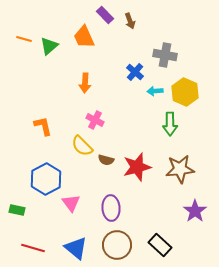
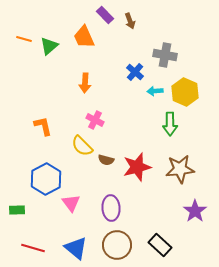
green rectangle: rotated 14 degrees counterclockwise
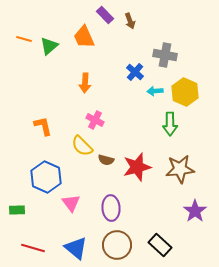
blue hexagon: moved 2 px up; rotated 8 degrees counterclockwise
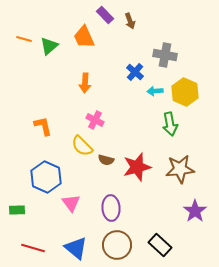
green arrow: rotated 10 degrees counterclockwise
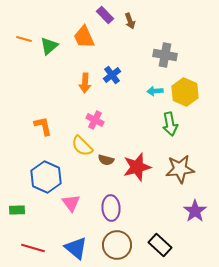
blue cross: moved 23 px left, 3 px down; rotated 12 degrees clockwise
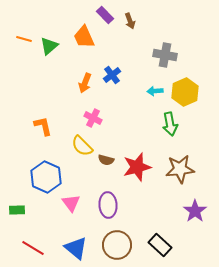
orange arrow: rotated 18 degrees clockwise
yellow hexagon: rotated 12 degrees clockwise
pink cross: moved 2 px left, 2 px up
purple ellipse: moved 3 px left, 3 px up
red line: rotated 15 degrees clockwise
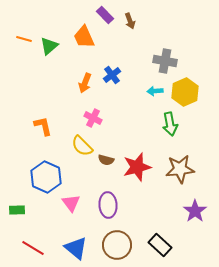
gray cross: moved 6 px down
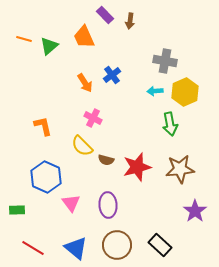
brown arrow: rotated 28 degrees clockwise
orange arrow: rotated 54 degrees counterclockwise
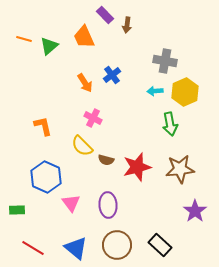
brown arrow: moved 3 px left, 4 px down
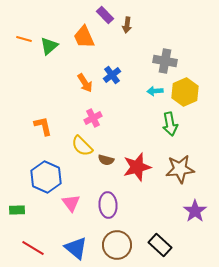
pink cross: rotated 36 degrees clockwise
